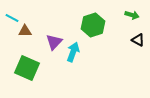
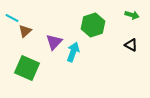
brown triangle: rotated 40 degrees counterclockwise
black triangle: moved 7 px left, 5 px down
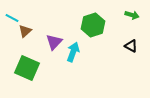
black triangle: moved 1 px down
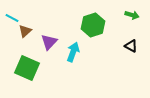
purple triangle: moved 5 px left
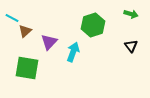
green arrow: moved 1 px left, 1 px up
black triangle: rotated 24 degrees clockwise
green square: rotated 15 degrees counterclockwise
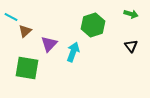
cyan line: moved 1 px left, 1 px up
purple triangle: moved 2 px down
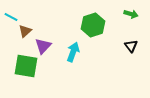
purple triangle: moved 6 px left, 2 px down
green square: moved 1 px left, 2 px up
